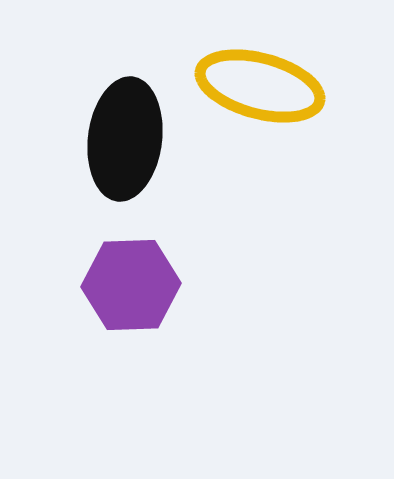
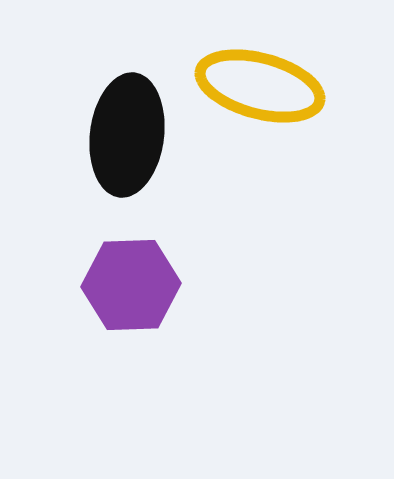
black ellipse: moved 2 px right, 4 px up
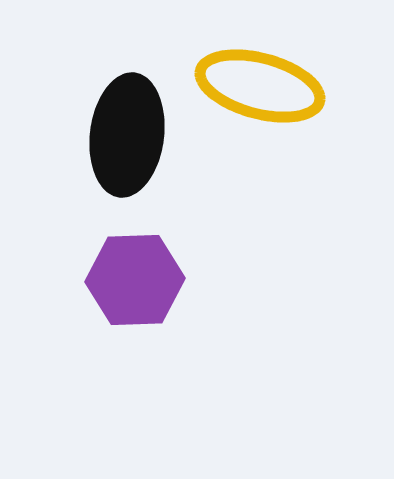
purple hexagon: moved 4 px right, 5 px up
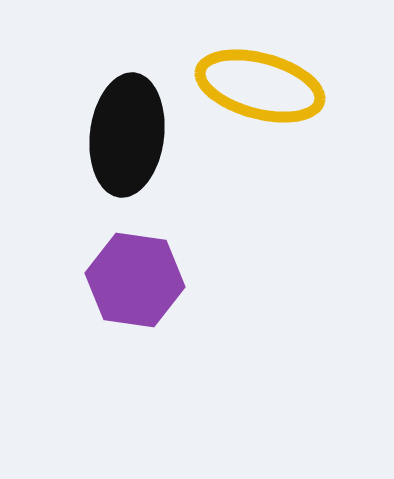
purple hexagon: rotated 10 degrees clockwise
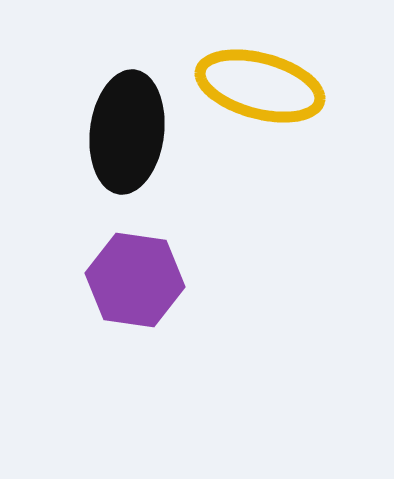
black ellipse: moved 3 px up
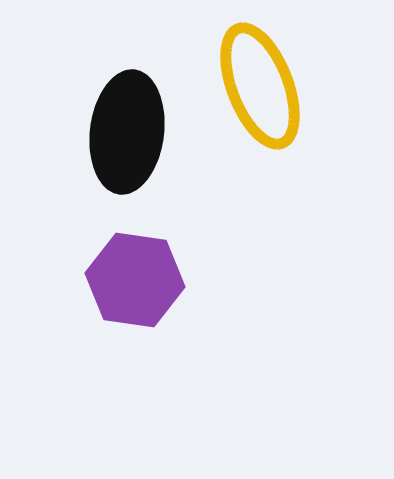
yellow ellipse: rotated 54 degrees clockwise
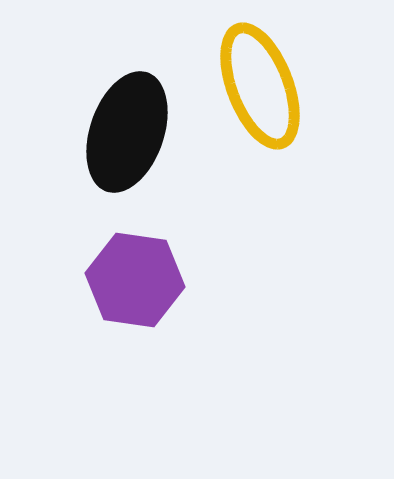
black ellipse: rotated 12 degrees clockwise
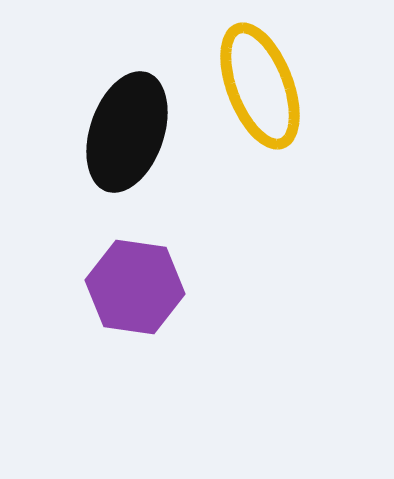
purple hexagon: moved 7 px down
